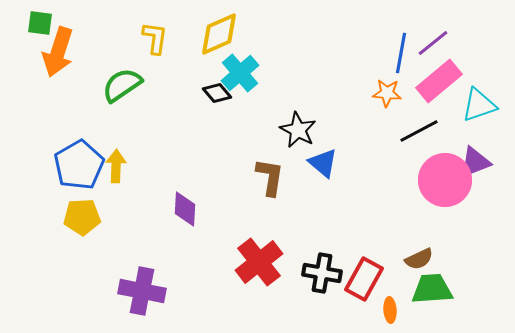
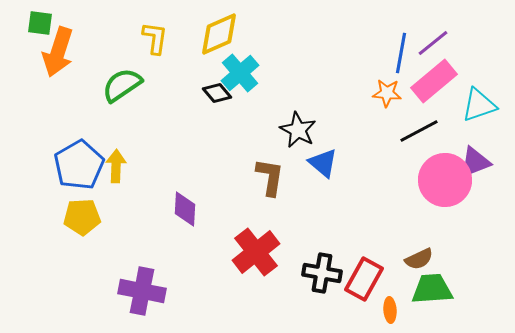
pink rectangle: moved 5 px left
red cross: moved 3 px left, 10 px up
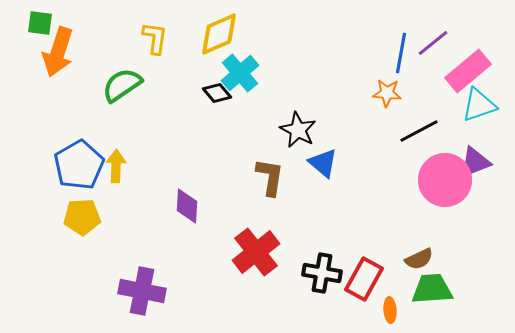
pink rectangle: moved 34 px right, 10 px up
purple diamond: moved 2 px right, 3 px up
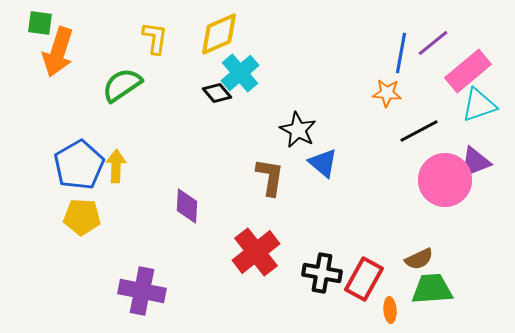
yellow pentagon: rotated 6 degrees clockwise
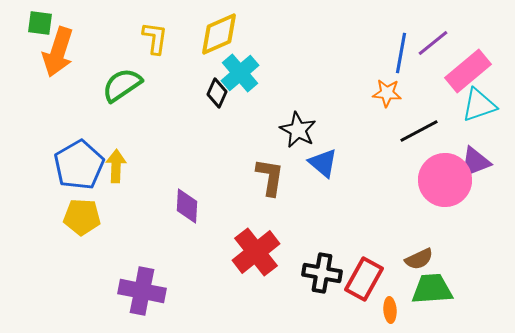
black diamond: rotated 64 degrees clockwise
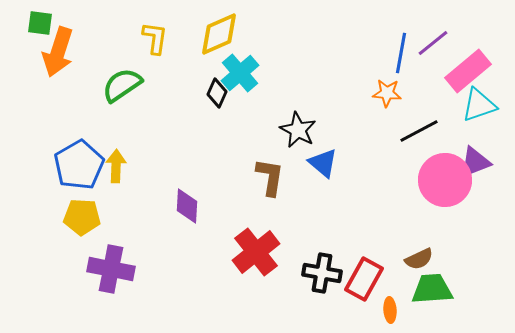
purple cross: moved 31 px left, 22 px up
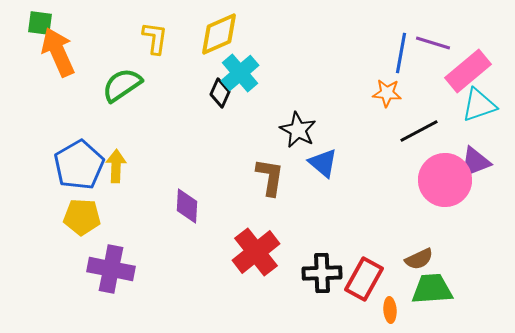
purple line: rotated 56 degrees clockwise
orange arrow: rotated 138 degrees clockwise
black diamond: moved 3 px right
black cross: rotated 12 degrees counterclockwise
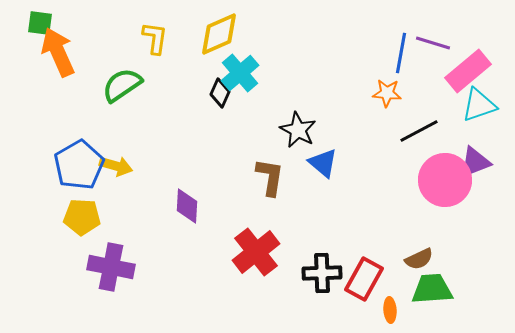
yellow arrow: rotated 104 degrees clockwise
purple cross: moved 2 px up
